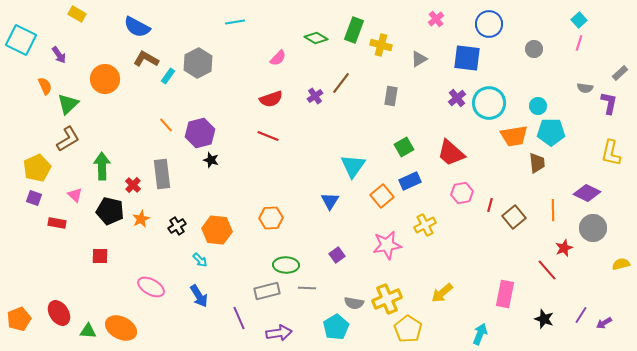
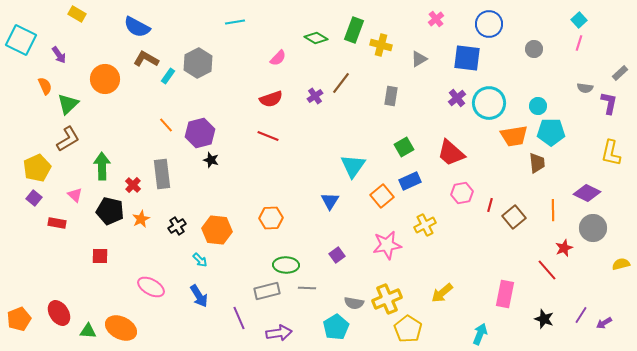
purple square at (34, 198): rotated 21 degrees clockwise
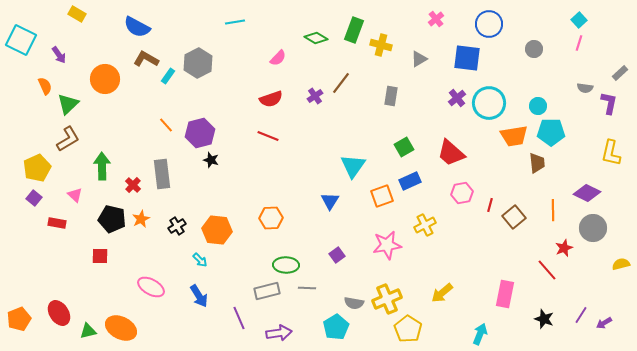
orange square at (382, 196): rotated 20 degrees clockwise
black pentagon at (110, 211): moved 2 px right, 8 px down
green triangle at (88, 331): rotated 18 degrees counterclockwise
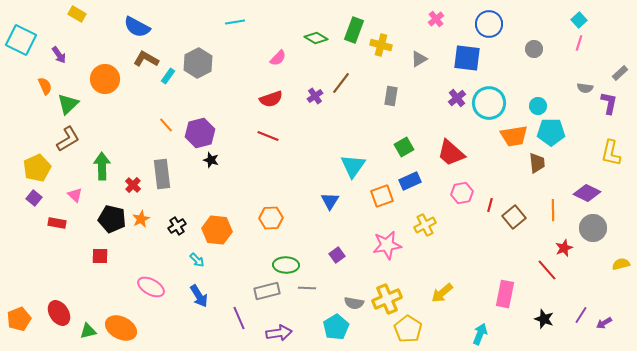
cyan arrow at (200, 260): moved 3 px left
